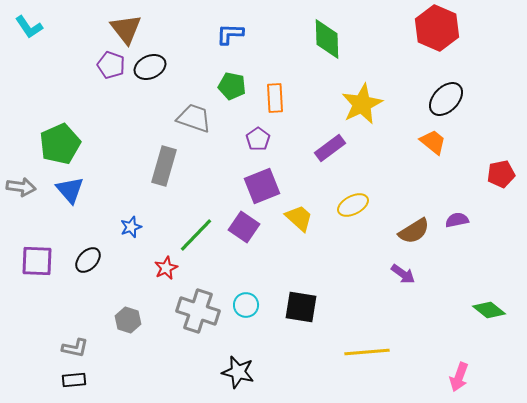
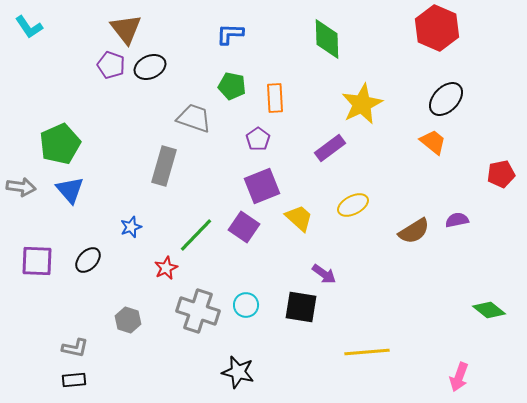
purple arrow at (403, 274): moved 79 px left
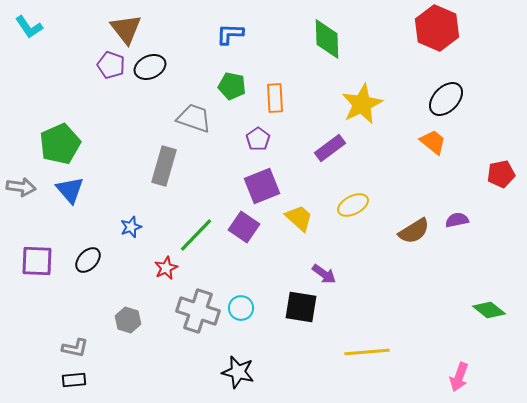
cyan circle at (246, 305): moved 5 px left, 3 px down
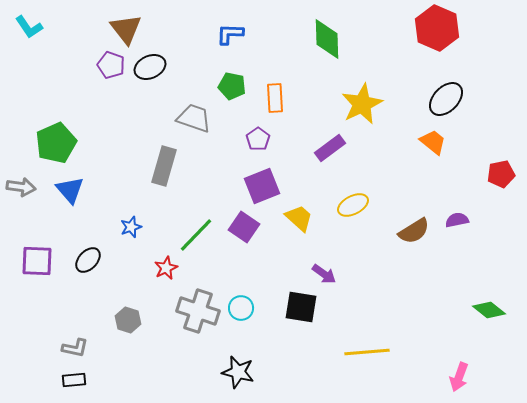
green pentagon at (60, 144): moved 4 px left, 1 px up
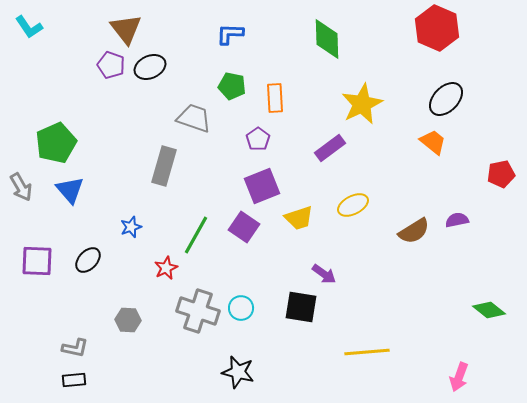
gray arrow at (21, 187): rotated 52 degrees clockwise
yellow trapezoid at (299, 218): rotated 120 degrees clockwise
green line at (196, 235): rotated 15 degrees counterclockwise
gray hexagon at (128, 320): rotated 15 degrees counterclockwise
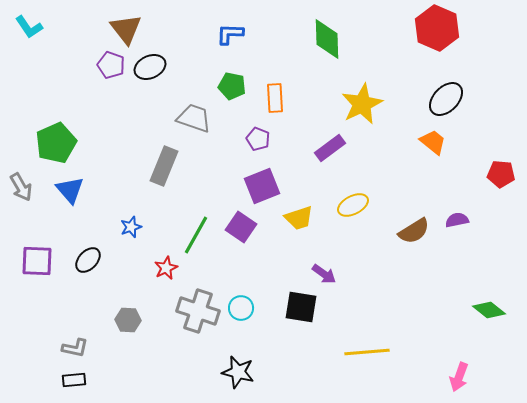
purple pentagon at (258, 139): rotated 15 degrees counterclockwise
gray rectangle at (164, 166): rotated 6 degrees clockwise
red pentagon at (501, 174): rotated 16 degrees clockwise
purple square at (244, 227): moved 3 px left
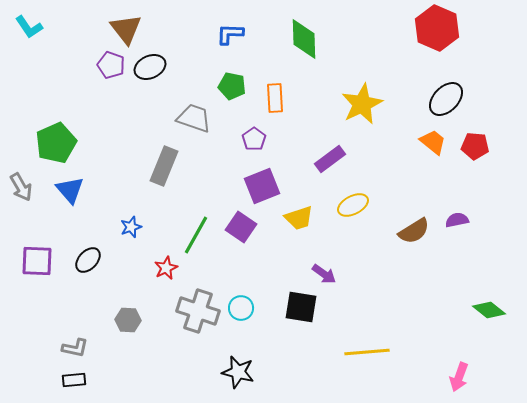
green diamond at (327, 39): moved 23 px left
purple pentagon at (258, 139): moved 4 px left; rotated 15 degrees clockwise
purple rectangle at (330, 148): moved 11 px down
red pentagon at (501, 174): moved 26 px left, 28 px up
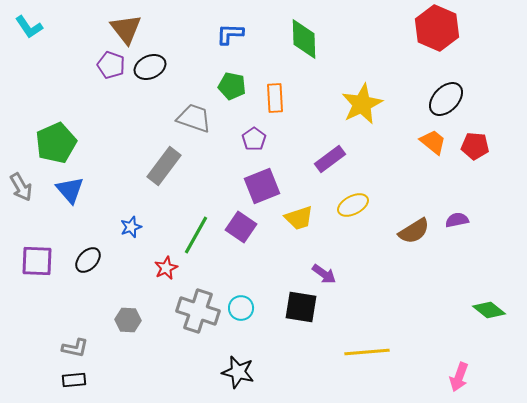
gray rectangle at (164, 166): rotated 15 degrees clockwise
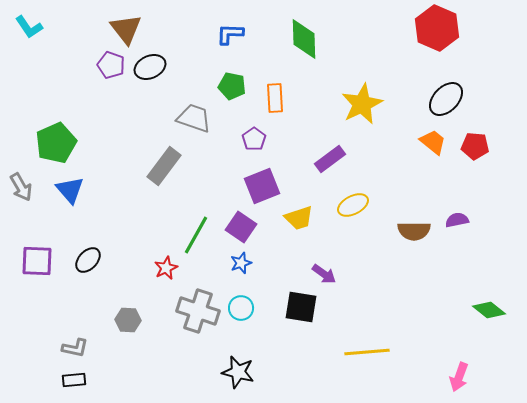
blue star at (131, 227): moved 110 px right, 36 px down
brown semicircle at (414, 231): rotated 32 degrees clockwise
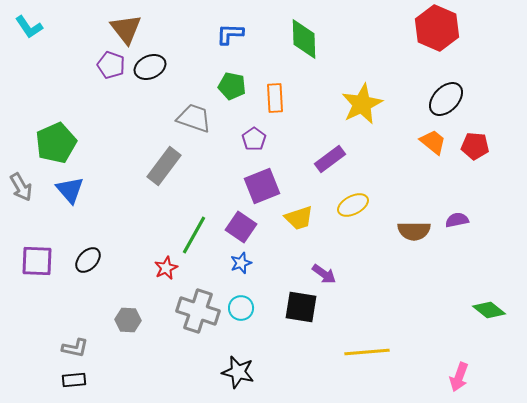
green line at (196, 235): moved 2 px left
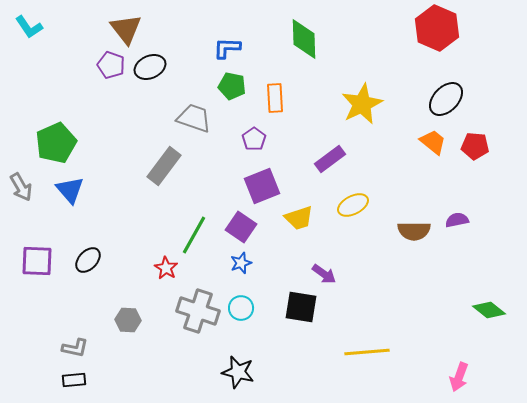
blue L-shape at (230, 34): moved 3 px left, 14 px down
red star at (166, 268): rotated 15 degrees counterclockwise
